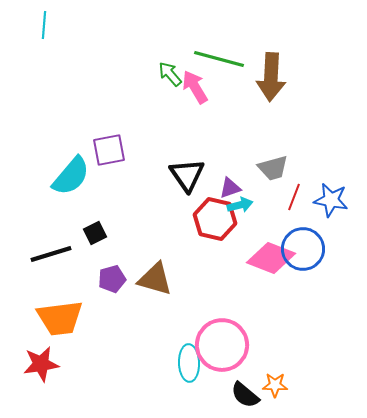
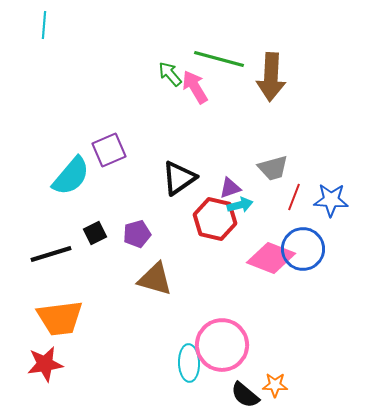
purple square: rotated 12 degrees counterclockwise
black triangle: moved 8 px left, 3 px down; rotated 30 degrees clockwise
blue star: rotated 8 degrees counterclockwise
purple pentagon: moved 25 px right, 45 px up
red star: moved 4 px right
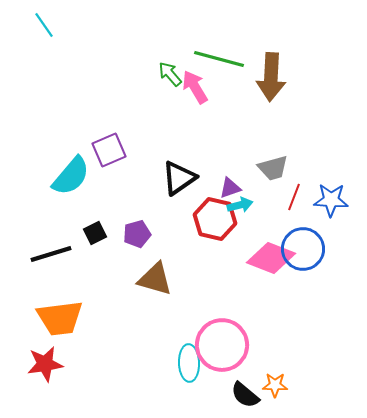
cyan line: rotated 40 degrees counterclockwise
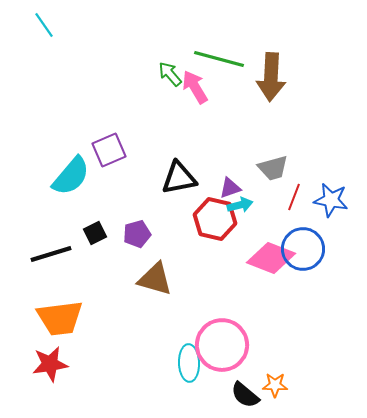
black triangle: rotated 24 degrees clockwise
blue star: rotated 8 degrees clockwise
red star: moved 5 px right
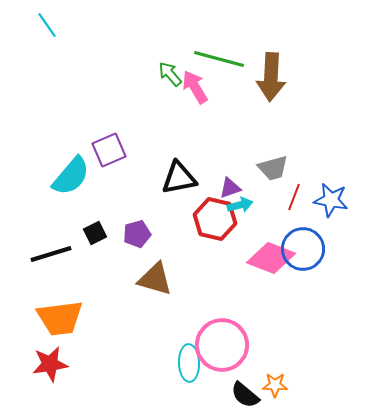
cyan line: moved 3 px right
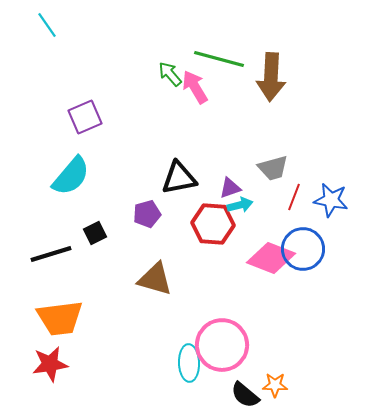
purple square: moved 24 px left, 33 px up
red hexagon: moved 2 px left, 5 px down; rotated 9 degrees counterclockwise
purple pentagon: moved 10 px right, 20 px up
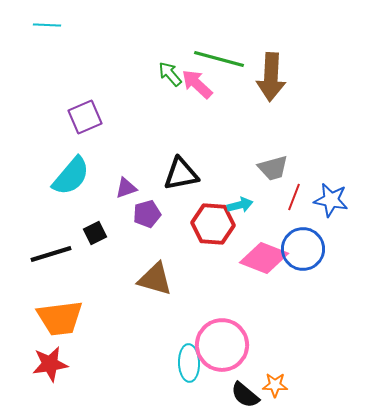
cyan line: rotated 52 degrees counterclockwise
pink arrow: moved 2 px right, 3 px up; rotated 16 degrees counterclockwise
black triangle: moved 2 px right, 4 px up
purple triangle: moved 104 px left
pink diamond: moved 7 px left
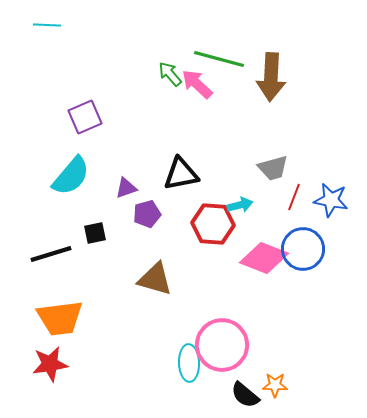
black square: rotated 15 degrees clockwise
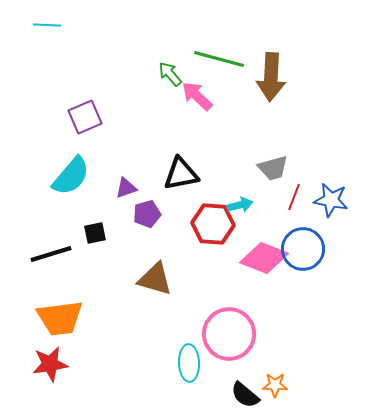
pink arrow: moved 12 px down
pink circle: moved 7 px right, 11 px up
